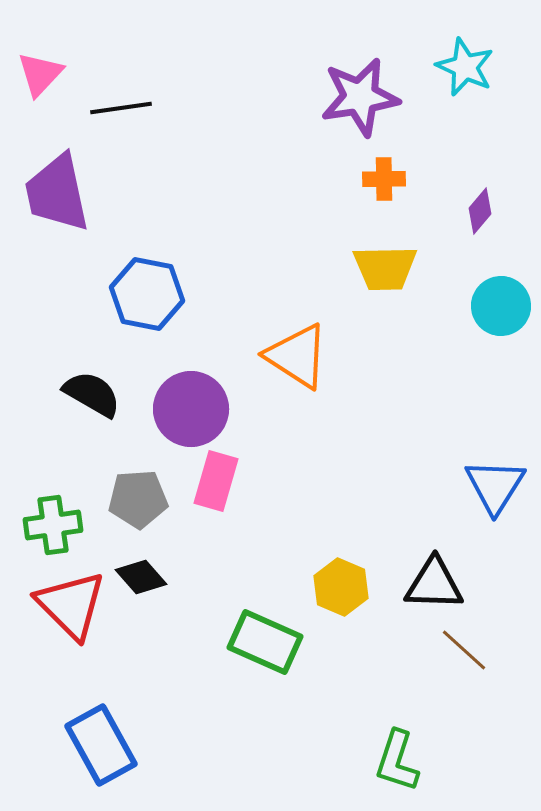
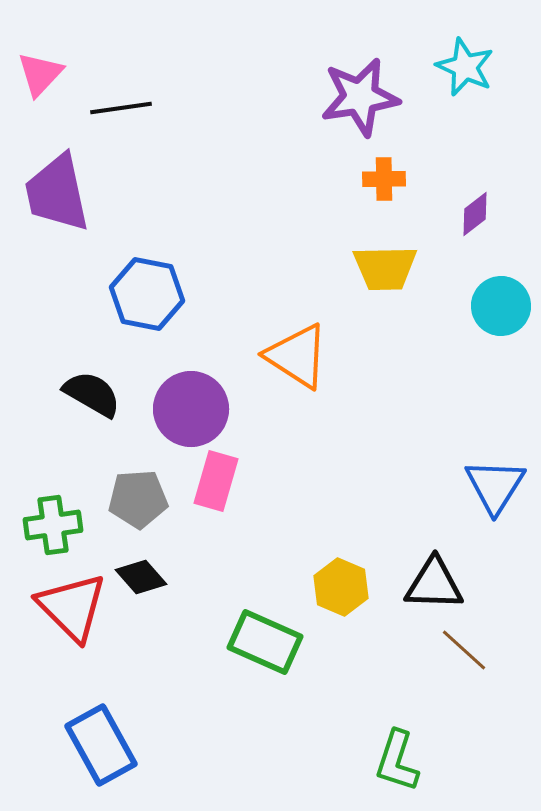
purple diamond: moved 5 px left, 3 px down; rotated 12 degrees clockwise
red triangle: moved 1 px right, 2 px down
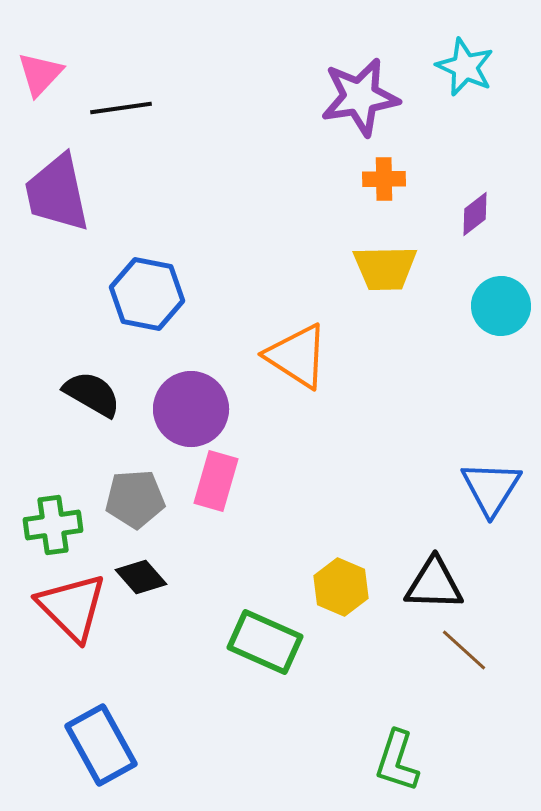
blue triangle: moved 4 px left, 2 px down
gray pentagon: moved 3 px left
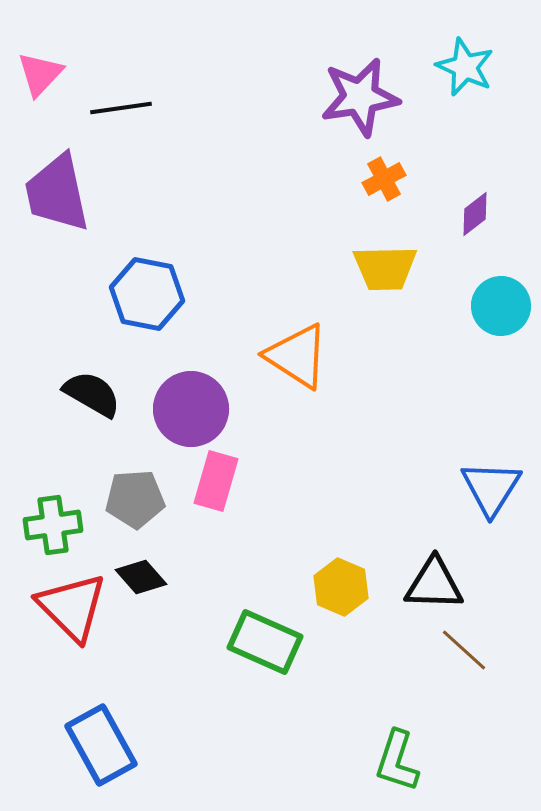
orange cross: rotated 27 degrees counterclockwise
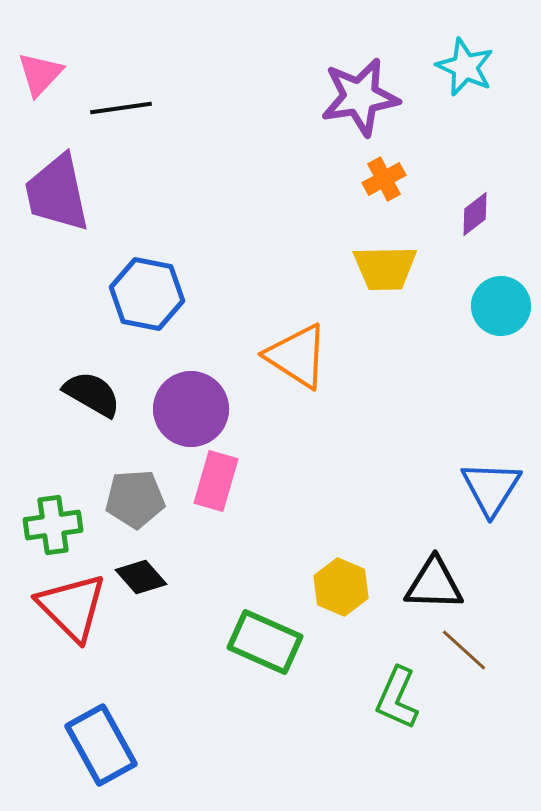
green L-shape: moved 63 px up; rotated 6 degrees clockwise
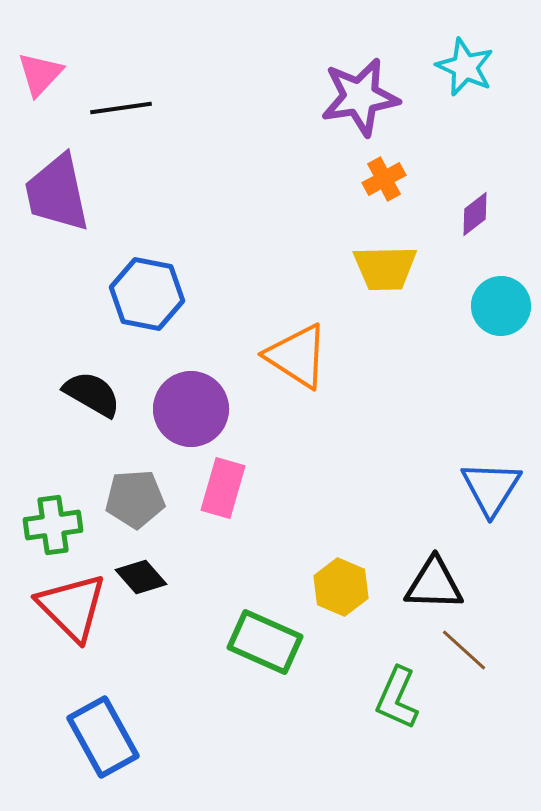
pink rectangle: moved 7 px right, 7 px down
blue rectangle: moved 2 px right, 8 px up
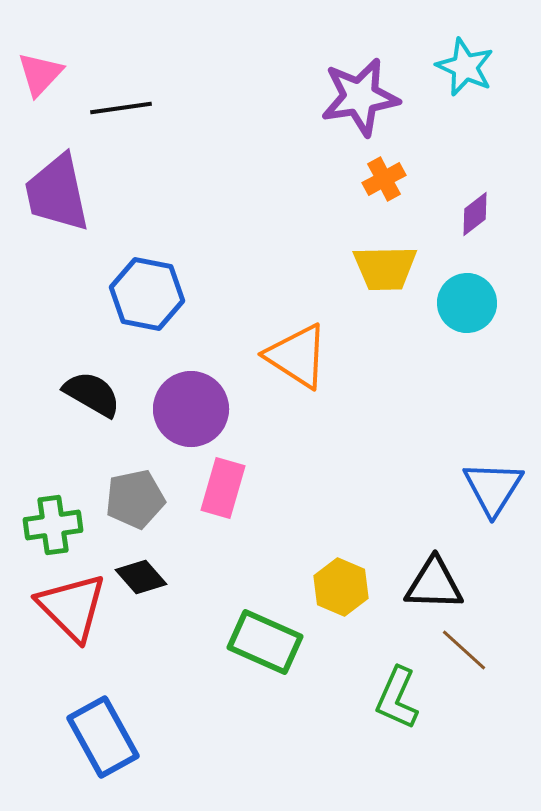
cyan circle: moved 34 px left, 3 px up
blue triangle: moved 2 px right
gray pentagon: rotated 8 degrees counterclockwise
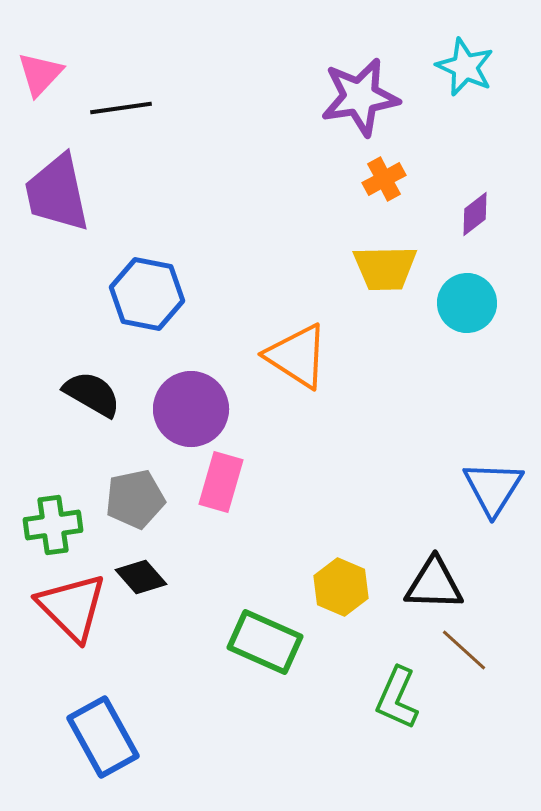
pink rectangle: moved 2 px left, 6 px up
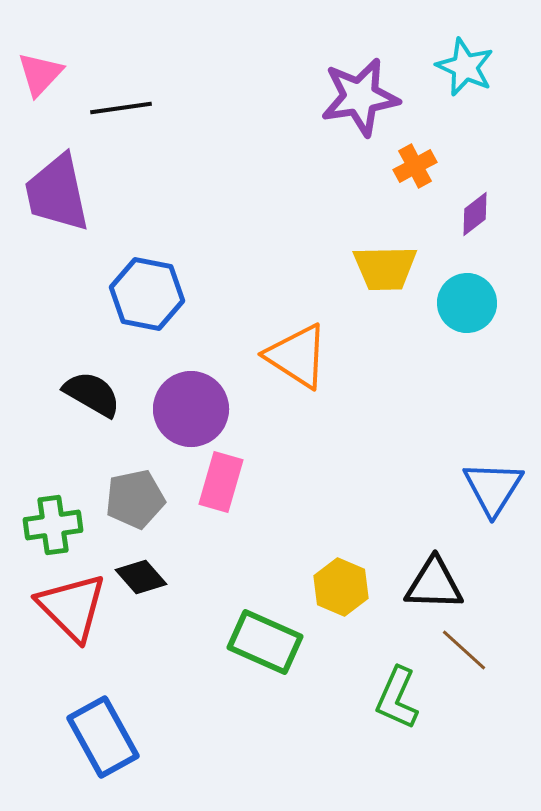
orange cross: moved 31 px right, 13 px up
